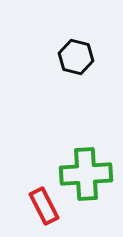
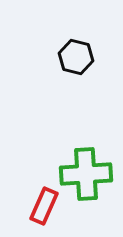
red rectangle: rotated 51 degrees clockwise
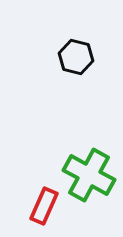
green cross: moved 3 px right, 1 px down; rotated 33 degrees clockwise
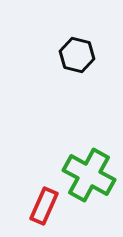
black hexagon: moved 1 px right, 2 px up
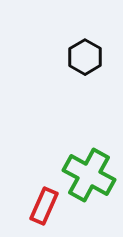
black hexagon: moved 8 px right, 2 px down; rotated 16 degrees clockwise
